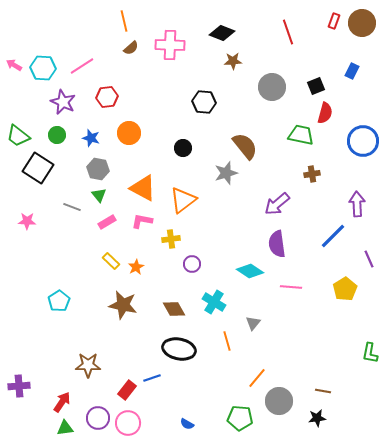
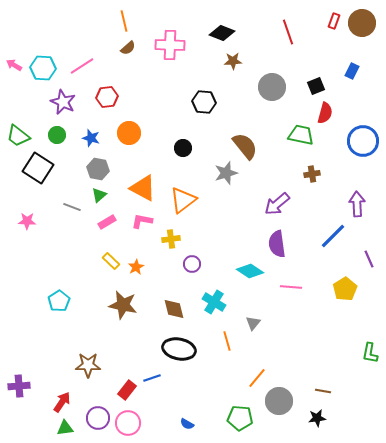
brown semicircle at (131, 48): moved 3 px left
green triangle at (99, 195): rotated 28 degrees clockwise
brown diamond at (174, 309): rotated 15 degrees clockwise
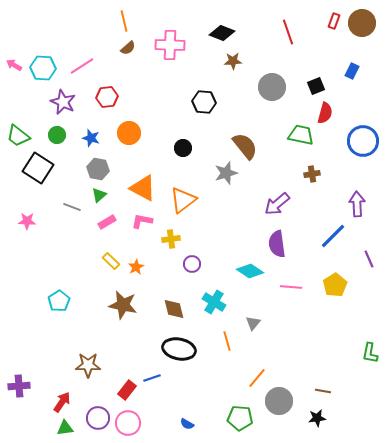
yellow pentagon at (345, 289): moved 10 px left, 4 px up
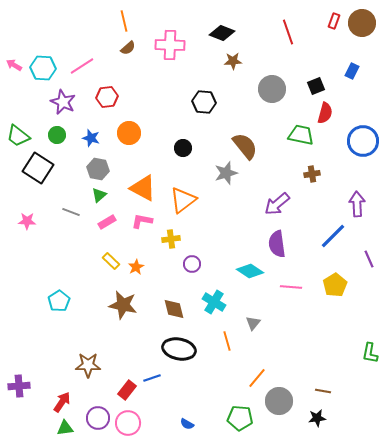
gray circle at (272, 87): moved 2 px down
gray line at (72, 207): moved 1 px left, 5 px down
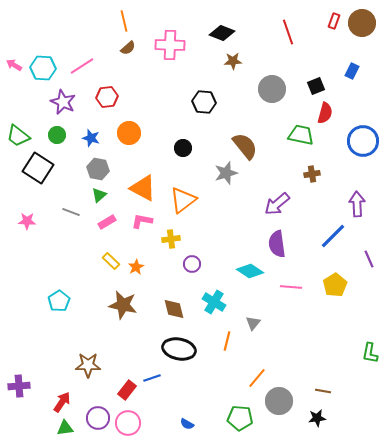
orange line at (227, 341): rotated 30 degrees clockwise
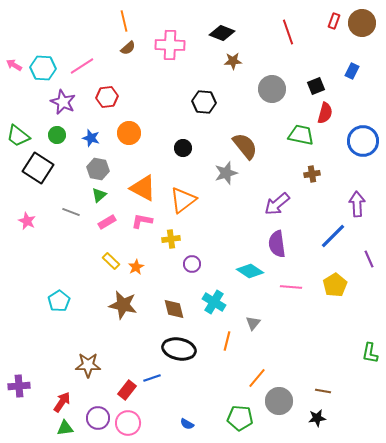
pink star at (27, 221): rotated 24 degrees clockwise
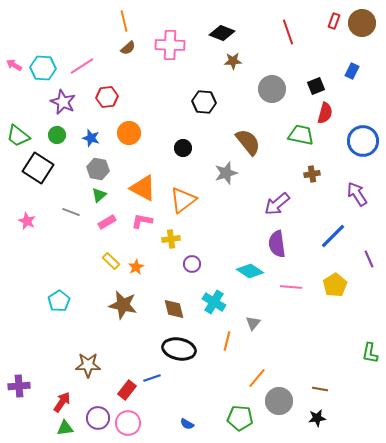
brown semicircle at (245, 146): moved 3 px right, 4 px up
purple arrow at (357, 204): moved 10 px up; rotated 30 degrees counterclockwise
brown line at (323, 391): moved 3 px left, 2 px up
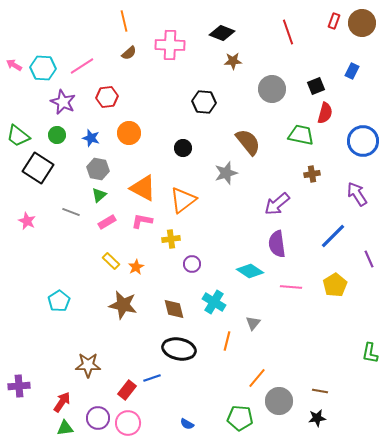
brown semicircle at (128, 48): moved 1 px right, 5 px down
brown line at (320, 389): moved 2 px down
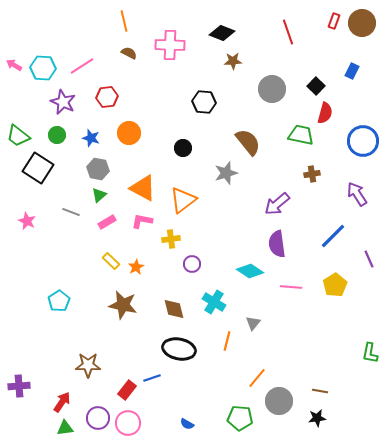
brown semicircle at (129, 53): rotated 112 degrees counterclockwise
black square at (316, 86): rotated 24 degrees counterclockwise
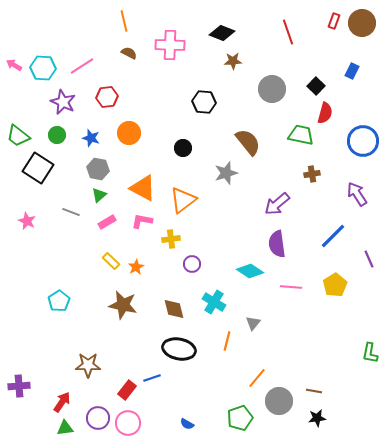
brown line at (320, 391): moved 6 px left
green pentagon at (240, 418): rotated 25 degrees counterclockwise
